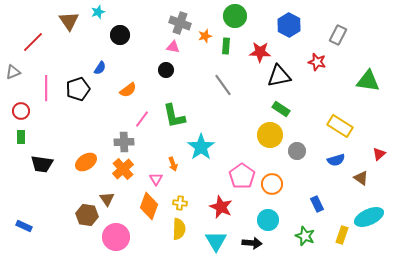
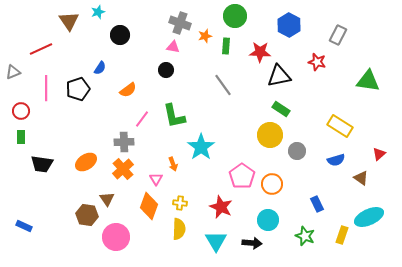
red line at (33, 42): moved 8 px right, 7 px down; rotated 20 degrees clockwise
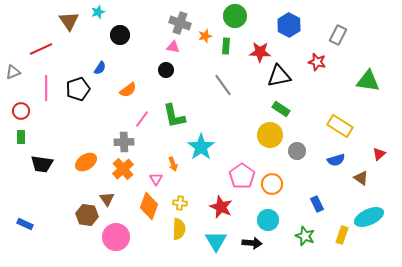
blue rectangle at (24, 226): moved 1 px right, 2 px up
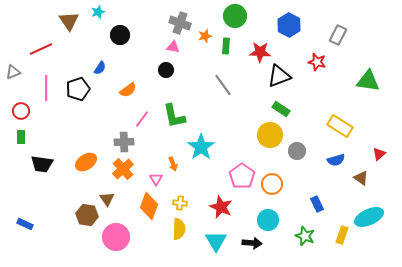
black triangle at (279, 76): rotated 10 degrees counterclockwise
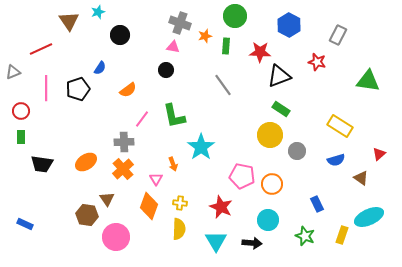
pink pentagon at (242, 176): rotated 25 degrees counterclockwise
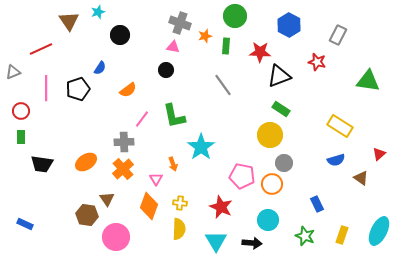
gray circle at (297, 151): moved 13 px left, 12 px down
cyan ellipse at (369, 217): moved 10 px right, 14 px down; rotated 40 degrees counterclockwise
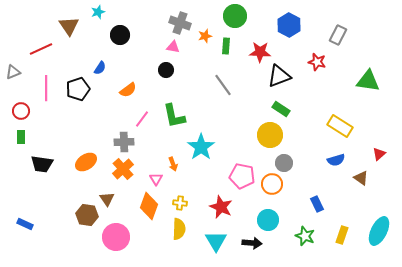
brown triangle at (69, 21): moved 5 px down
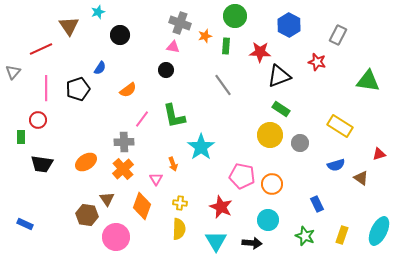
gray triangle at (13, 72): rotated 28 degrees counterclockwise
red circle at (21, 111): moved 17 px right, 9 px down
red triangle at (379, 154): rotated 24 degrees clockwise
blue semicircle at (336, 160): moved 5 px down
gray circle at (284, 163): moved 16 px right, 20 px up
orange diamond at (149, 206): moved 7 px left
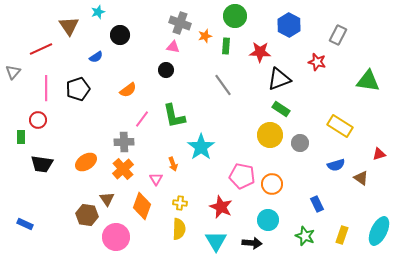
blue semicircle at (100, 68): moved 4 px left, 11 px up; rotated 24 degrees clockwise
black triangle at (279, 76): moved 3 px down
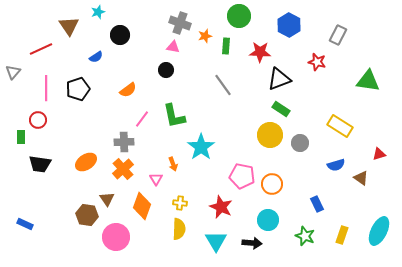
green circle at (235, 16): moved 4 px right
black trapezoid at (42, 164): moved 2 px left
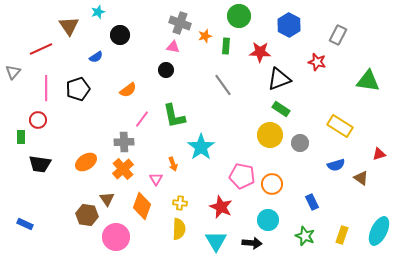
blue rectangle at (317, 204): moved 5 px left, 2 px up
